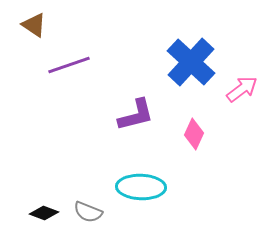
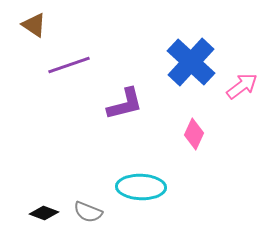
pink arrow: moved 3 px up
purple L-shape: moved 11 px left, 11 px up
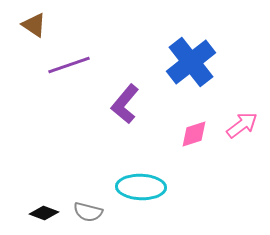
blue cross: rotated 9 degrees clockwise
pink arrow: moved 39 px down
purple L-shape: rotated 144 degrees clockwise
pink diamond: rotated 48 degrees clockwise
gray semicircle: rotated 8 degrees counterclockwise
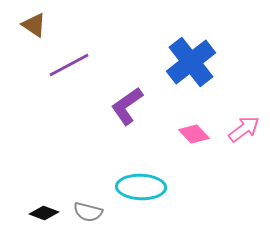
purple line: rotated 9 degrees counterclockwise
purple L-shape: moved 2 px right, 2 px down; rotated 15 degrees clockwise
pink arrow: moved 2 px right, 4 px down
pink diamond: rotated 64 degrees clockwise
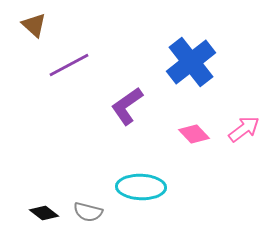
brown triangle: rotated 8 degrees clockwise
black diamond: rotated 16 degrees clockwise
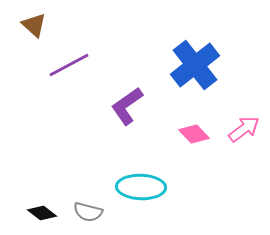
blue cross: moved 4 px right, 3 px down
black diamond: moved 2 px left
